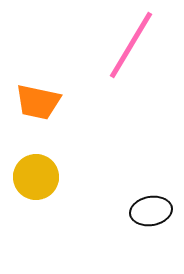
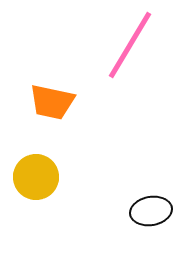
pink line: moved 1 px left
orange trapezoid: moved 14 px right
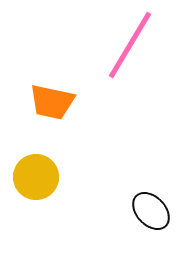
black ellipse: rotated 57 degrees clockwise
